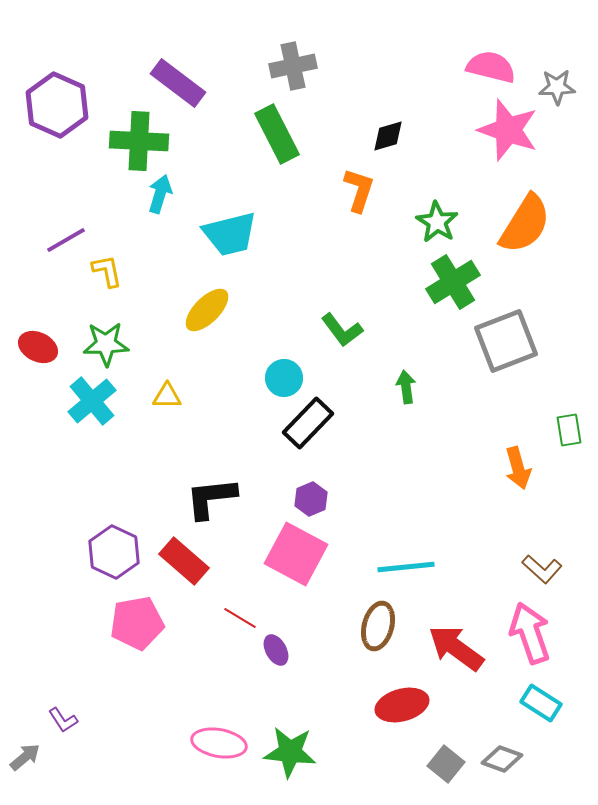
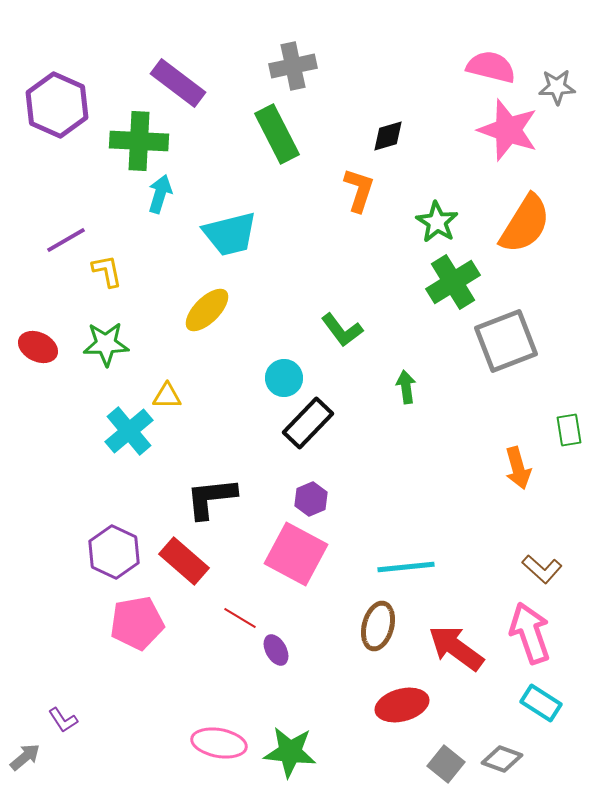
cyan cross at (92, 401): moved 37 px right, 30 px down
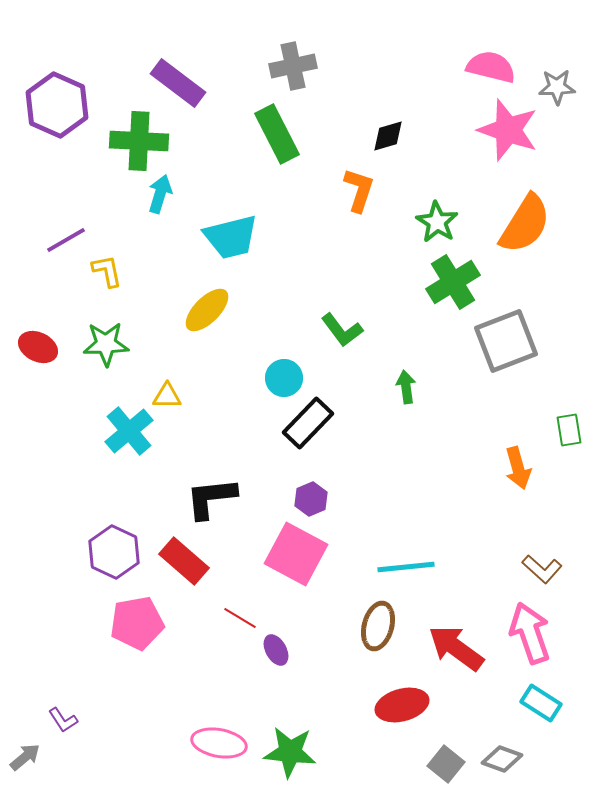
cyan trapezoid at (230, 234): moved 1 px right, 3 px down
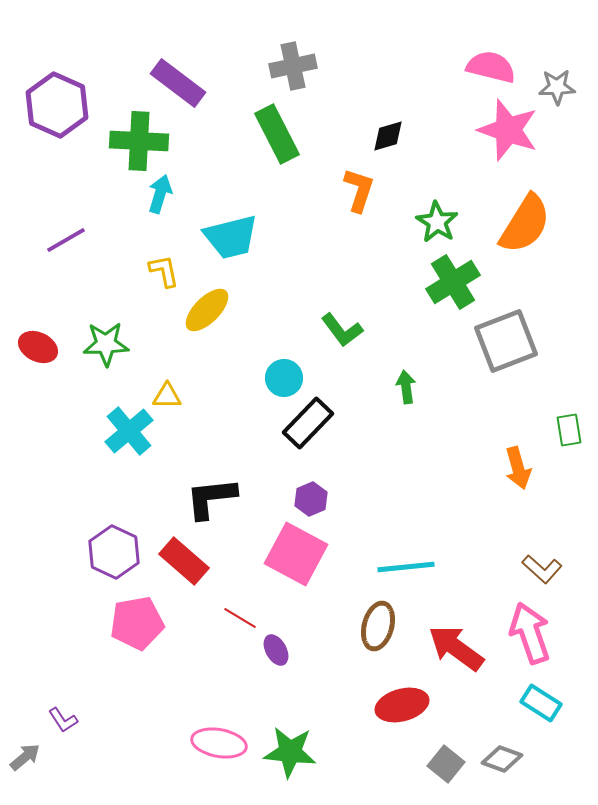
yellow L-shape at (107, 271): moved 57 px right
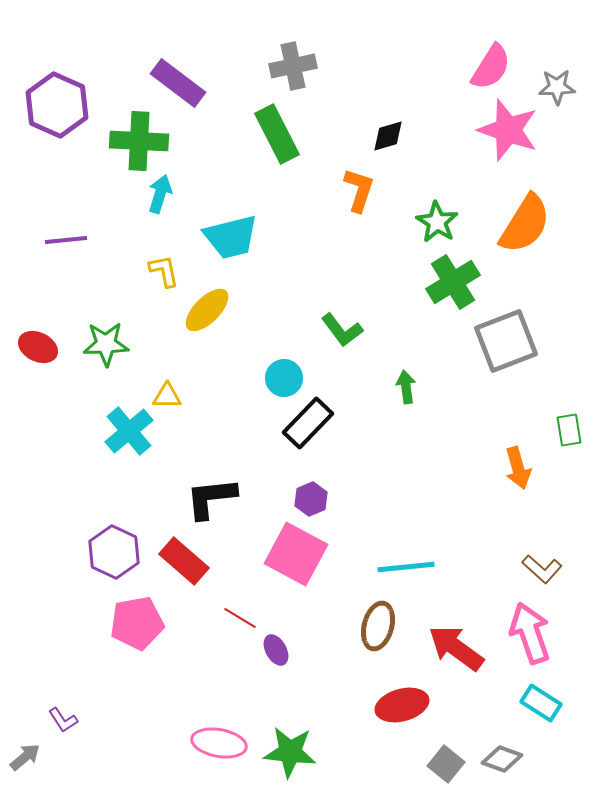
pink semicircle at (491, 67): rotated 108 degrees clockwise
purple line at (66, 240): rotated 24 degrees clockwise
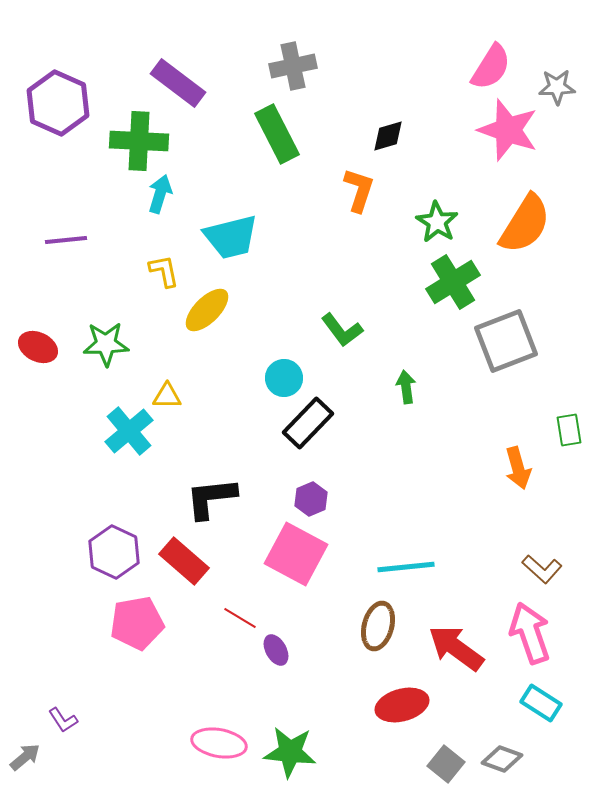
purple hexagon at (57, 105): moved 1 px right, 2 px up
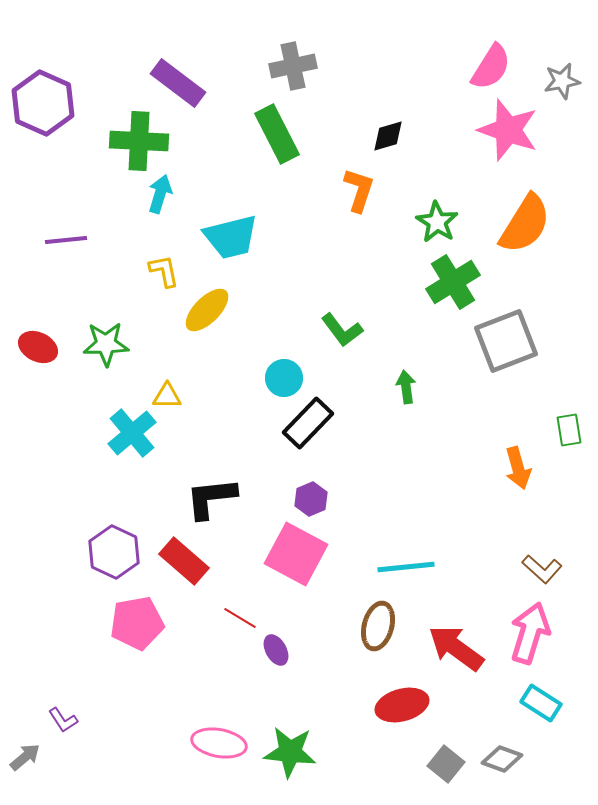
gray star at (557, 87): moved 5 px right, 6 px up; rotated 9 degrees counterclockwise
purple hexagon at (58, 103): moved 15 px left
cyan cross at (129, 431): moved 3 px right, 2 px down
pink arrow at (530, 633): rotated 36 degrees clockwise
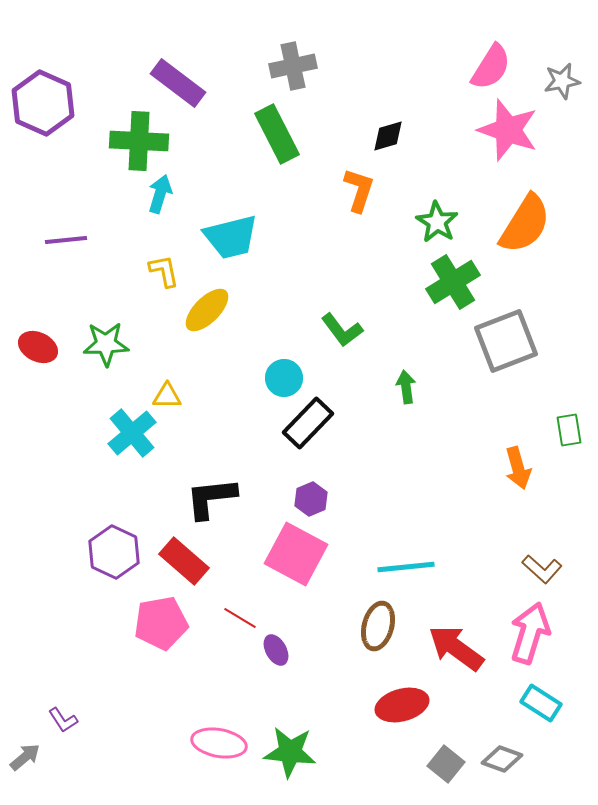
pink pentagon at (137, 623): moved 24 px right
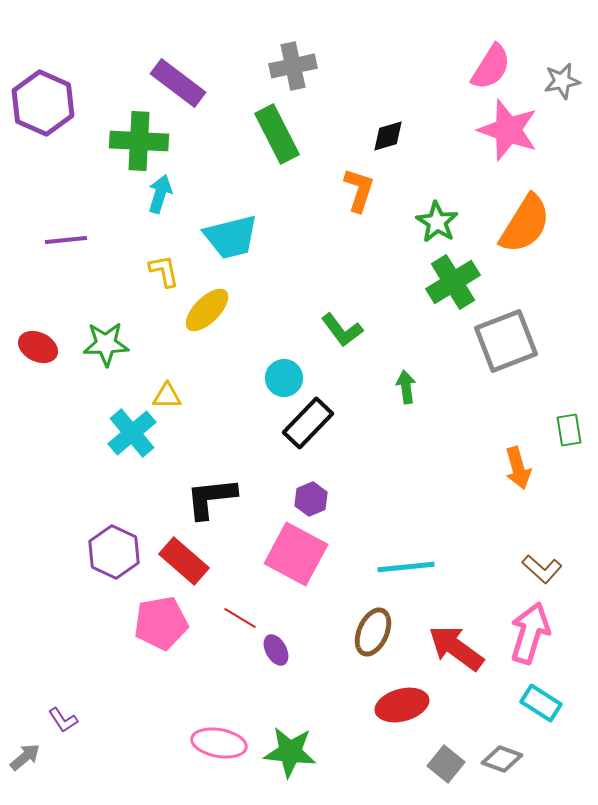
brown ellipse at (378, 626): moved 5 px left, 6 px down; rotated 9 degrees clockwise
